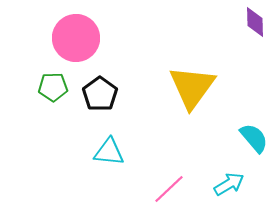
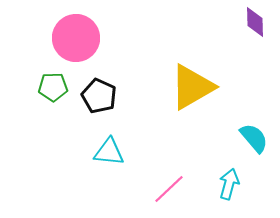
yellow triangle: rotated 24 degrees clockwise
black pentagon: moved 1 px left, 2 px down; rotated 12 degrees counterclockwise
cyan arrow: rotated 44 degrees counterclockwise
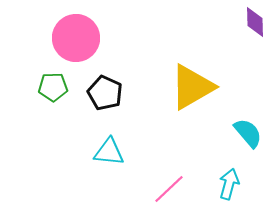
black pentagon: moved 6 px right, 3 px up
cyan semicircle: moved 6 px left, 5 px up
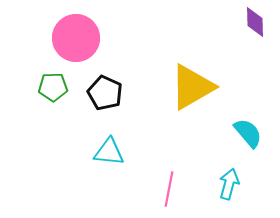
pink line: rotated 36 degrees counterclockwise
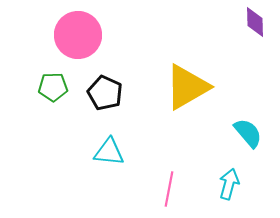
pink circle: moved 2 px right, 3 px up
yellow triangle: moved 5 px left
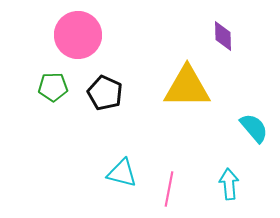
purple diamond: moved 32 px left, 14 px down
yellow triangle: rotated 30 degrees clockwise
cyan semicircle: moved 6 px right, 5 px up
cyan triangle: moved 13 px right, 21 px down; rotated 8 degrees clockwise
cyan arrow: rotated 20 degrees counterclockwise
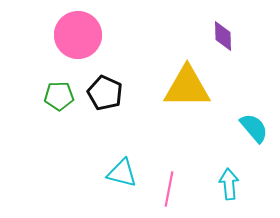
green pentagon: moved 6 px right, 9 px down
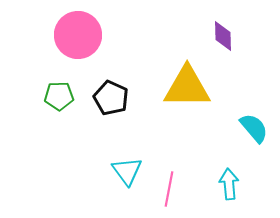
black pentagon: moved 6 px right, 5 px down
cyan triangle: moved 5 px right, 2 px up; rotated 40 degrees clockwise
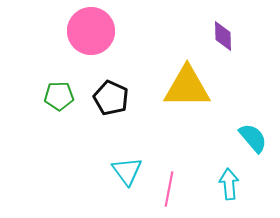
pink circle: moved 13 px right, 4 px up
cyan semicircle: moved 1 px left, 10 px down
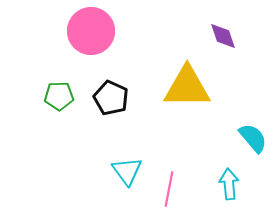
purple diamond: rotated 16 degrees counterclockwise
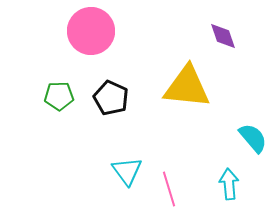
yellow triangle: rotated 6 degrees clockwise
pink line: rotated 28 degrees counterclockwise
